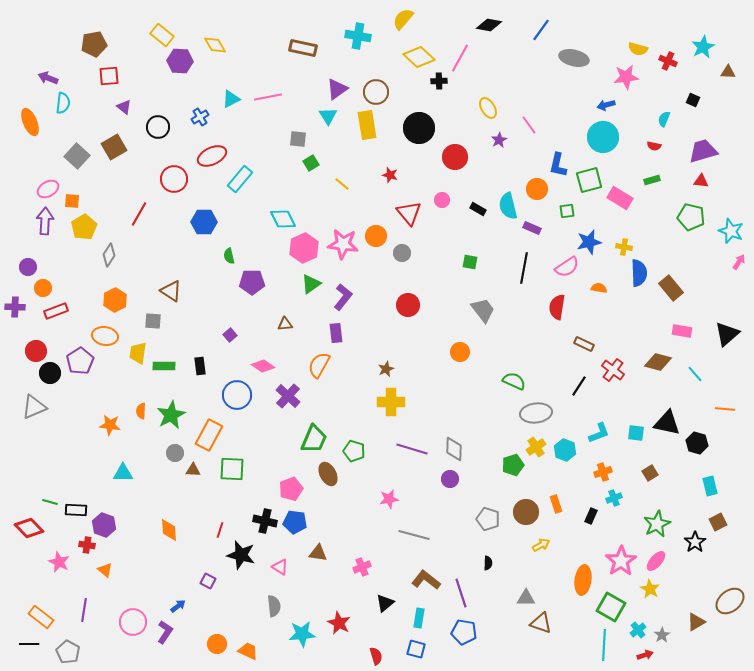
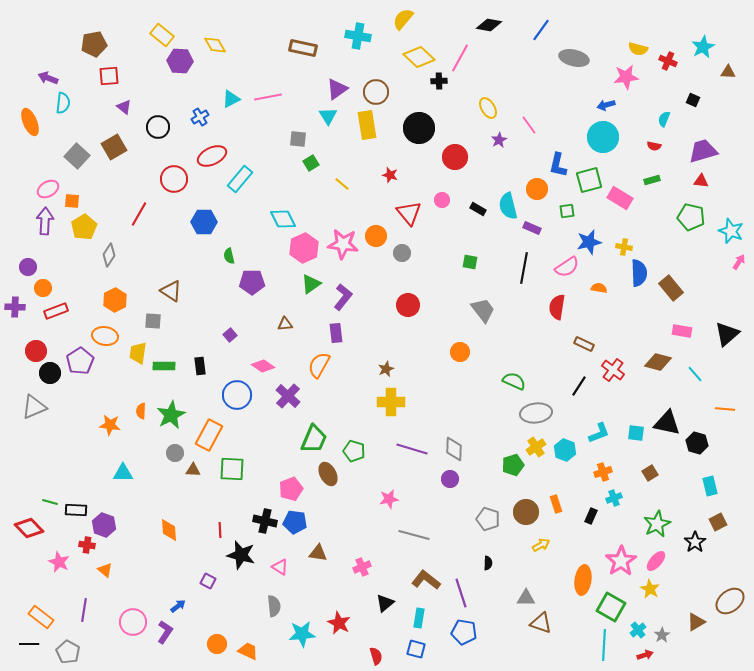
red line at (220, 530): rotated 21 degrees counterclockwise
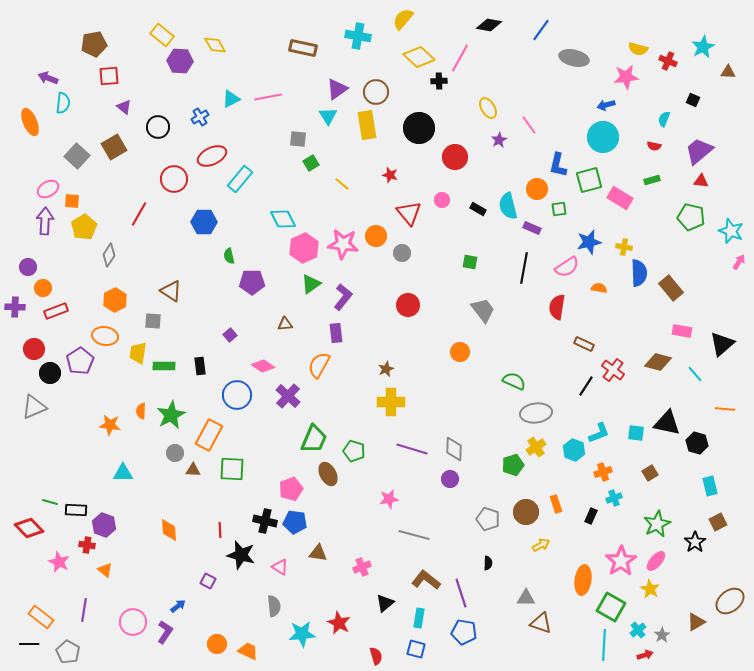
purple trapezoid at (703, 151): moved 4 px left; rotated 24 degrees counterclockwise
green square at (567, 211): moved 8 px left, 2 px up
black triangle at (727, 334): moved 5 px left, 10 px down
red circle at (36, 351): moved 2 px left, 2 px up
black line at (579, 386): moved 7 px right
cyan hexagon at (565, 450): moved 9 px right
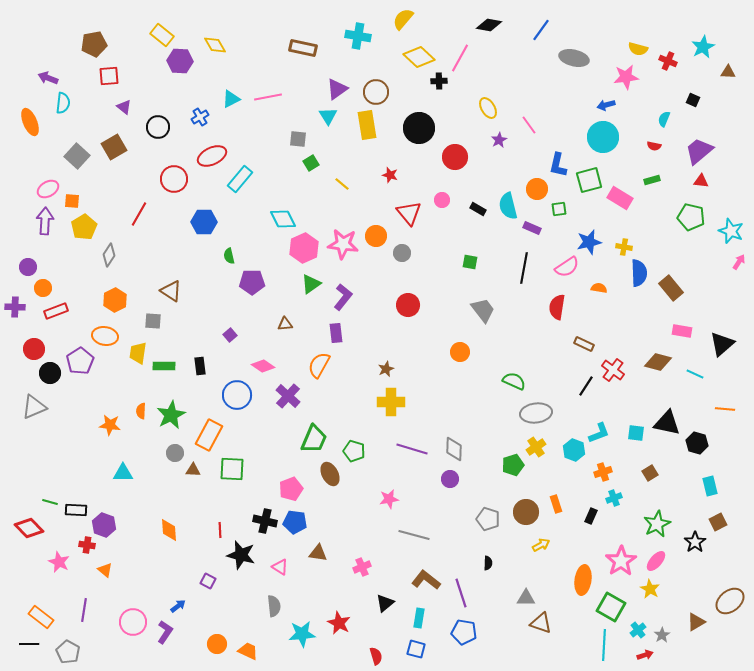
cyan line at (695, 374): rotated 24 degrees counterclockwise
brown ellipse at (328, 474): moved 2 px right
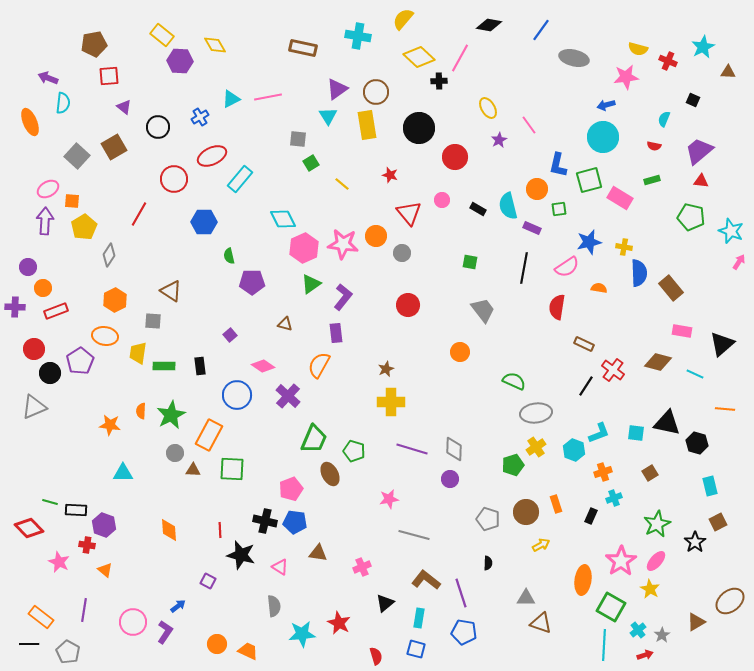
brown triangle at (285, 324): rotated 21 degrees clockwise
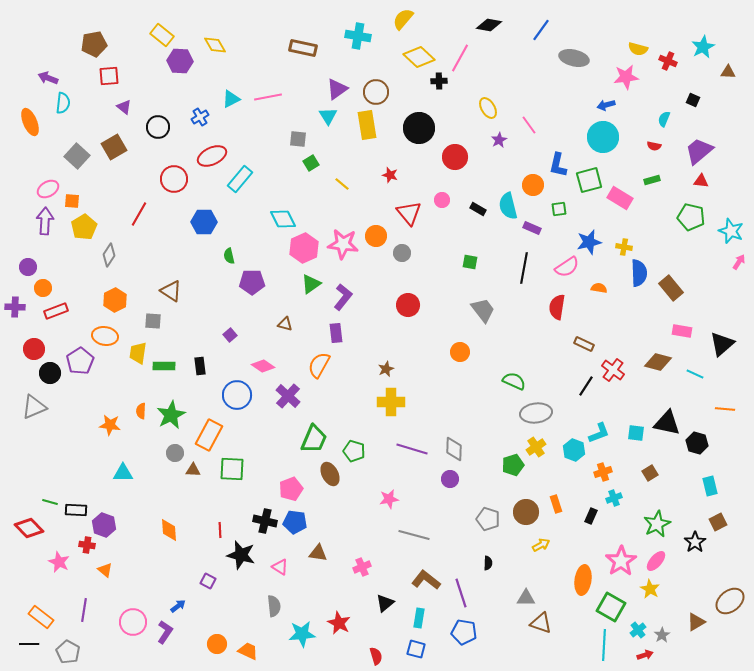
orange circle at (537, 189): moved 4 px left, 4 px up
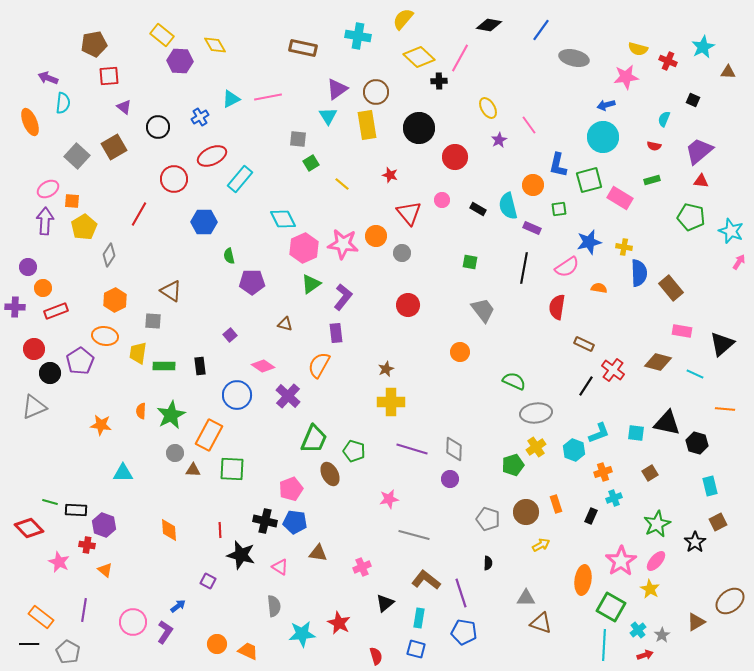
orange star at (110, 425): moved 9 px left
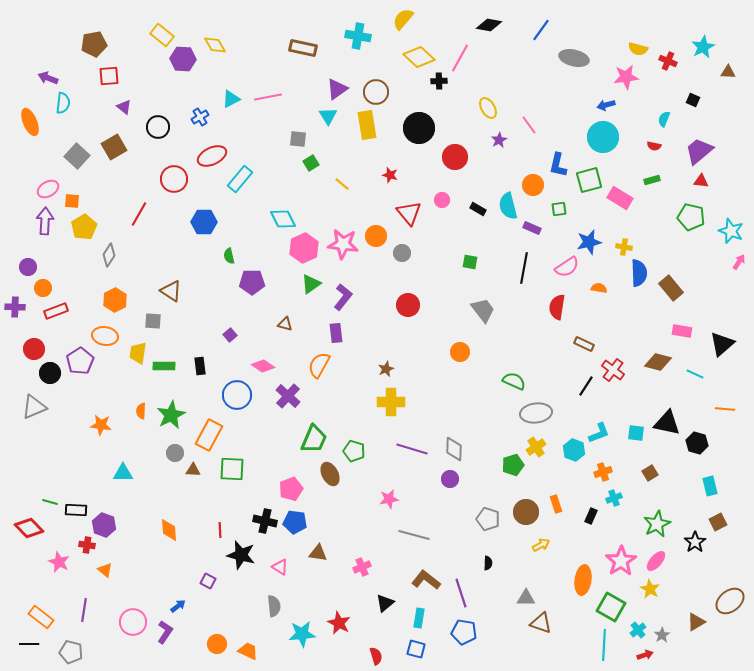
purple hexagon at (180, 61): moved 3 px right, 2 px up
gray pentagon at (68, 652): moved 3 px right; rotated 15 degrees counterclockwise
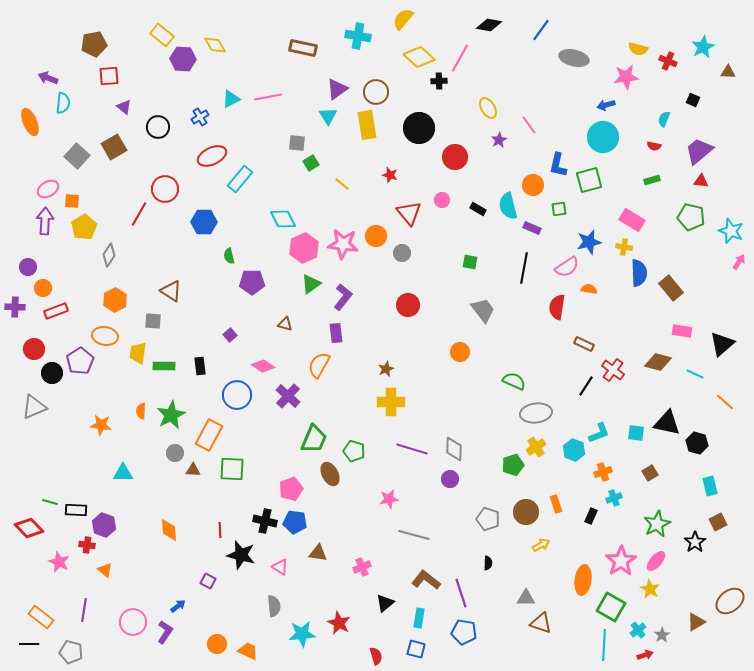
gray square at (298, 139): moved 1 px left, 4 px down
red circle at (174, 179): moved 9 px left, 10 px down
pink rectangle at (620, 198): moved 12 px right, 22 px down
orange semicircle at (599, 288): moved 10 px left, 1 px down
black circle at (50, 373): moved 2 px right
orange line at (725, 409): moved 7 px up; rotated 36 degrees clockwise
